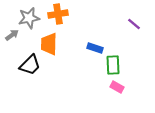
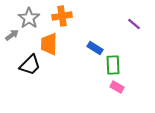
orange cross: moved 4 px right, 2 px down
gray star: rotated 25 degrees counterclockwise
blue rectangle: rotated 14 degrees clockwise
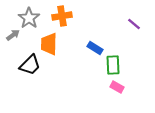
gray arrow: moved 1 px right
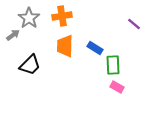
orange trapezoid: moved 16 px right, 2 px down
